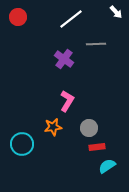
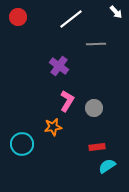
purple cross: moved 5 px left, 7 px down
gray circle: moved 5 px right, 20 px up
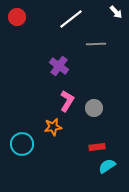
red circle: moved 1 px left
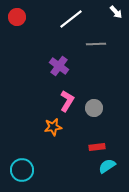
cyan circle: moved 26 px down
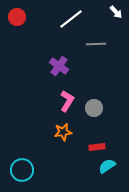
orange star: moved 10 px right, 5 px down
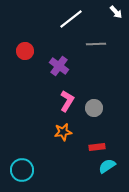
red circle: moved 8 px right, 34 px down
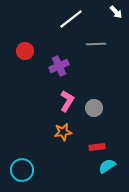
purple cross: rotated 30 degrees clockwise
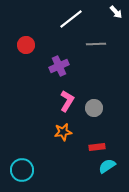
red circle: moved 1 px right, 6 px up
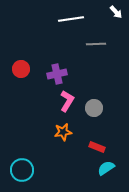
white line: rotated 30 degrees clockwise
red circle: moved 5 px left, 24 px down
purple cross: moved 2 px left, 8 px down; rotated 12 degrees clockwise
red rectangle: rotated 28 degrees clockwise
cyan semicircle: moved 1 px left, 2 px down
